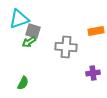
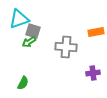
orange rectangle: moved 1 px down
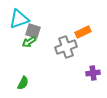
orange rectangle: moved 13 px left; rotated 14 degrees counterclockwise
gray cross: rotated 25 degrees counterclockwise
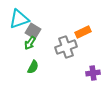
gray square: rotated 14 degrees clockwise
green arrow: moved 1 px right, 1 px down; rotated 24 degrees counterclockwise
green semicircle: moved 10 px right, 16 px up
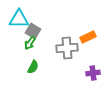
cyan triangle: rotated 20 degrees clockwise
orange rectangle: moved 5 px right, 5 px down
gray cross: moved 1 px right, 1 px down; rotated 15 degrees clockwise
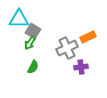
gray cross: rotated 20 degrees counterclockwise
purple cross: moved 12 px left, 6 px up
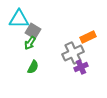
gray cross: moved 6 px right, 5 px down
purple cross: rotated 16 degrees counterclockwise
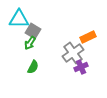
gray cross: rotated 10 degrees counterclockwise
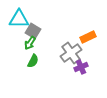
gray cross: moved 2 px left
green semicircle: moved 6 px up
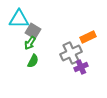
gray cross: rotated 10 degrees clockwise
